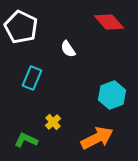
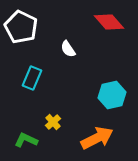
cyan hexagon: rotated 8 degrees clockwise
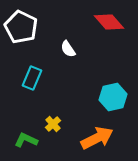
cyan hexagon: moved 1 px right, 2 px down
yellow cross: moved 2 px down
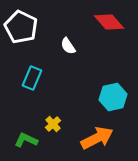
white semicircle: moved 3 px up
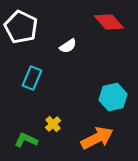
white semicircle: rotated 90 degrees counterclockwise
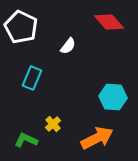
white semicircle: rotated 18 degrees counterclockwise
cyan hexagon: rotated 16 degrees clockwise
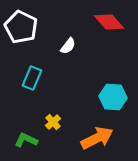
yellow cross: moved 2 px up
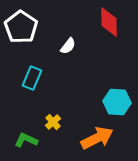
red diamond: rotated 40 degrees clockwise
white pentagon: rotated 8 degrees clockwise
cyan hexagon: moved 4 px right, 5 px down
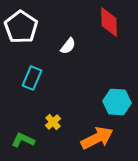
green L-shape: moved 3 px left
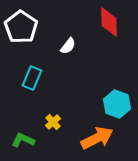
cyan hexagon: moved 2 px down; rotated 16 degrees clockwise
